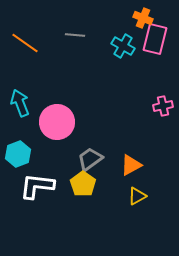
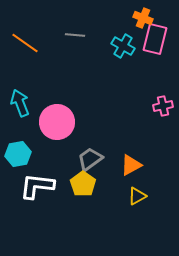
cyan hexagon: rotated 10 degrees clockwise
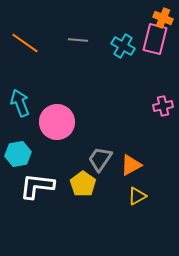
orange cross: moved 20 px right
gray line: moved 3 px right, 5 px down
gray trapezoid: moved 10 px right; rotated 20 degrees counterclockwise
